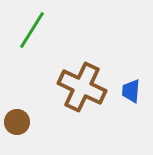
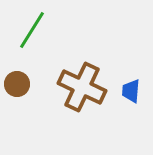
brown circle: moved 38 px up
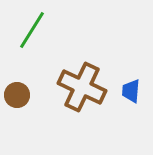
brown circle: moved 11 px down
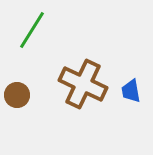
brown cross: moved 1 px right, 3 px up
blue trapezoid: rotated 15 degrees counterclockwise
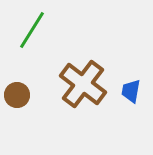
brown cross: rotated 12 degrees clockwise
blue trapezoid: rotated 20 degrees clockwise
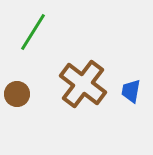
green line: moved 1 px right, 2 px down
brown circle: moved 1 px up
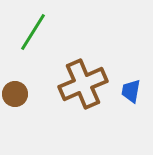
brown cross: rotated 30 degrees clockwise
brown circle: moved 2 px left
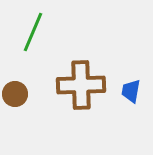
green line: rotated 9 degrees counterclockwise
brown cross: moved 2 px left, 1 px down; rotated 21 degrees clockwise
